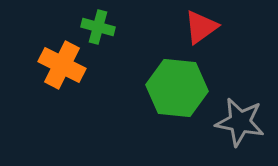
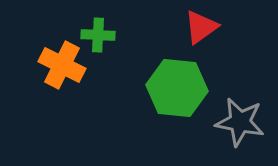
green cross: moved 8 px down; rotated 12 degrees counterclockwise
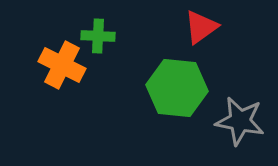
green cross: moved 1 px down
gray star: moved 1 px up
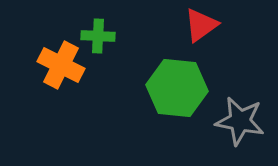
red triangle: moved 2 px up
orange cross: moved 1 px left
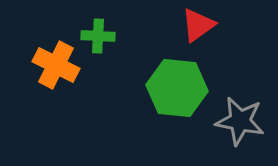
red triangle: moved 3 px left
orange cross: moved 5 px left
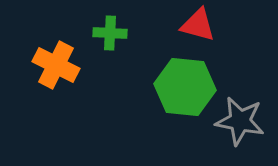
red triangle: rotated 51 degrees clockwise
green cross: moved 12 px right, 3 px up
green hexagon: moved 8 px right, 1 px up
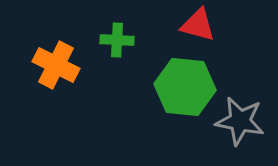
green cross: moved 7 px right, 7 px down
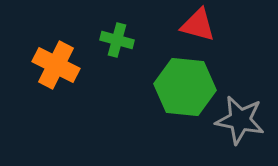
green cross: rotated 12 degrees clockwise
gray star: moved 1 px up
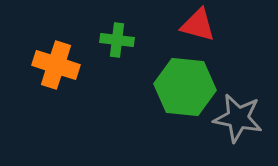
green cross: rotated 8 degrees counterclockwise
orange cross: rotated 9 degrees counterclockwise
gray star: moved 2 px left, 2 px up
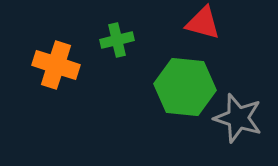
red triangle: moved 5 px right, 2 px up
green cross: rotated 20 degrees counterclockwise
gray star: rotated 6 degrees clockwise
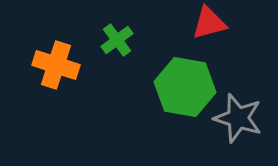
red triangle: moved 6 px right; rotated 30 degrees counterclockwise
green cross: rotated 24 degrees counterclockwise
green hexagon: rotated 4 degrees clockwise
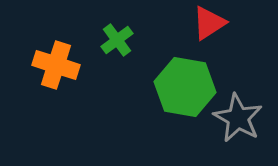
red triangle: rotated 18 degrees counterclockwise
gray star: rotated 12 degrees clockwise
